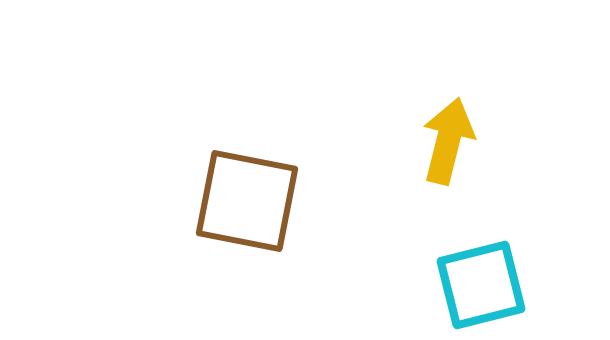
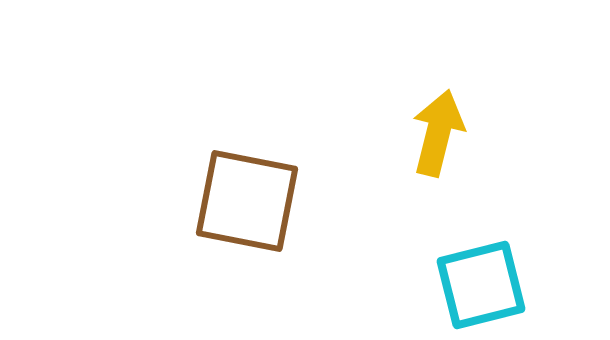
yellow arrow: moved 10 px left, 8 px up
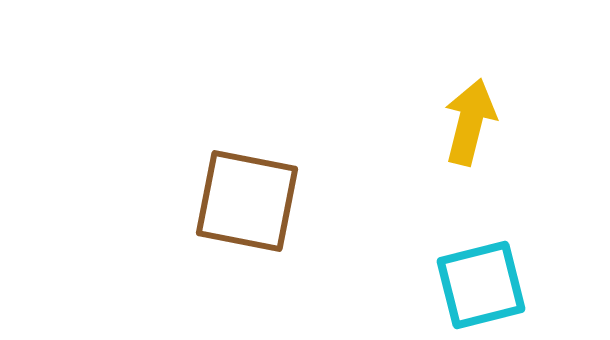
yellow arrow: moved 32 px right, 11 px up
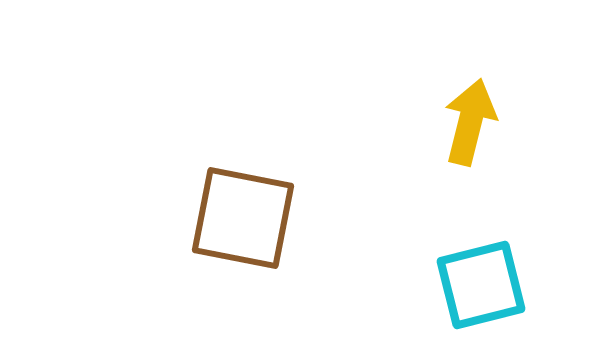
brown square: moved 4 px left, 17 px down
